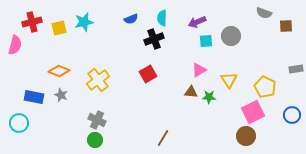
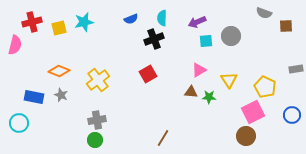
gray cross: rotated 36 degrees counterclockwise
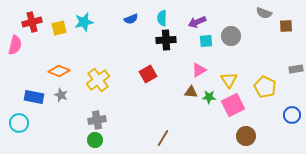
black cross: moved 12 px right, 1 px down; rotated 18 degrees clockwise
pink square: moved 20 px left, 7 px up
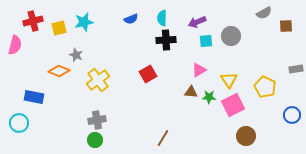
gray semicircle: rotated 49 degrees counterclockwise
red cross: moved 1 px right, 1 px up
gray star: moved 15 px right, 40 px up
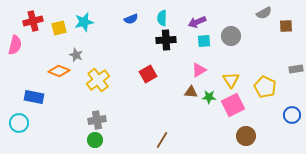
cyan square: moved 2 px left
yellow triangle: moved 2 px right
brown line: moved 1 px left, 2 px down
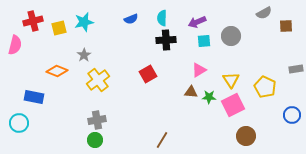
gray star: moved 8 px right; rotated 16 degrees clockwise
orange diamond: moved 2 px left
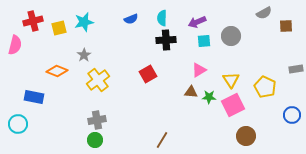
cyan circle: moved 1 px left, 1 px down
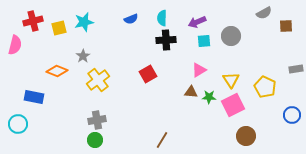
gray star: moved 1 px left, 1 px down
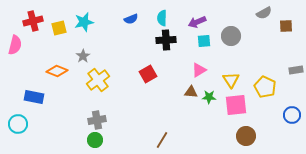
gray rectangle: moved 1 px down
pink square: moved 3 px right; rotated 20 degrees clockwise
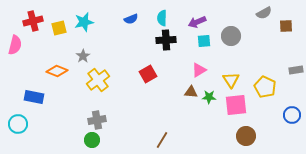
green circle: moved 3 px left
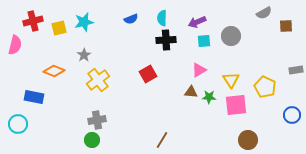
gray star: moved 1 px right, 1 px up
orange diamond: moved 3 px left
brown circle: moved 2 px right, 4 px down
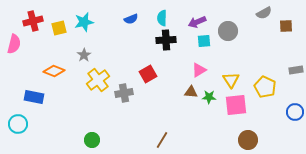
gray circle: moved 3 px left, 5 px up
pink semicircle: moved 1 px left, 1 px up
blue circle: moved 3 px right, 3 px up
gray cross: moved 27 px right, 27 px up
